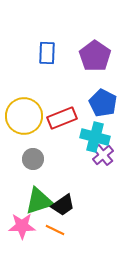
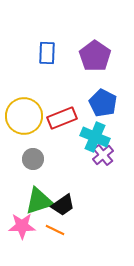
cyan cross: rotated 8 degrees clockwise
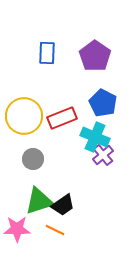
pink star: moved 5 px left, 3 px down
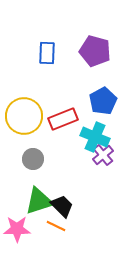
purple pentagon: moved 5 px up; rotated 20 degrees counterclockwise
blue pentagon: moved 2 px up; rotated 16 degrees clockwise
red rectangle: moved 1 px right, 1 px down
black trapezoid: moved 1 px left, 1 px down; rotated 100 degrees counterclockwise
orange line: moved 1 px right, 4 px up
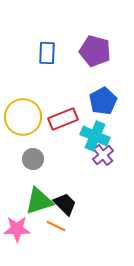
yellow circle: moved 1 px left, 1 px down
cyan cross: moved 1 px up
black trapezoid: moved 3 px right, 2 px up
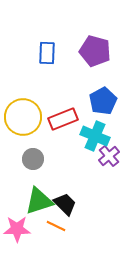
purple cross: moved 6 px right, 1 px down
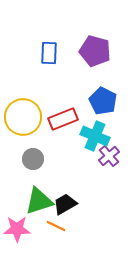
blue rectangle: moved 2 px right
blue pentagon: rotated 16 degrees counterclockwise
black trapezoid: rotated 75 degrees counterclockwise
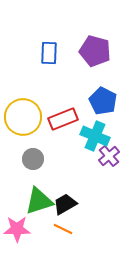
orange line: moved 7 px right, 3 px down
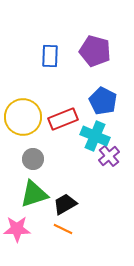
blue rectangle: moved 1 px right, 3 px down
green triangle: moved 5 px left, 7 px up
